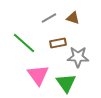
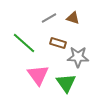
brown rectangle: rotated 28 degrees clockwise
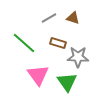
green triangle: moved 1 px right, 1 px up
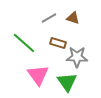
gray star: moved 1 px left
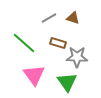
pink triangle: moved 4 px left
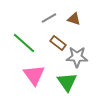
brown triangle: moved 1 px right, 1 px down
brown rectangle: rotated 21 degrees clockwise
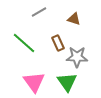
gray line: moved 10 px left, 6 px up
brown rectangle: rotated 28 degrees clockwise
pink triangle: moved 7 px down
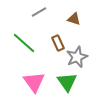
gray star: rotated 25 degrees counterclockwise
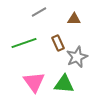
brown triangle: rotated 16 degrees counterclockwise
green line: rotated 60 degrees counterclockwise
green triangle: moved 3 px left, 2 px down; rotated 50 degrees counterclockwise
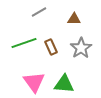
brown rectangle: moved 7 px left, 4 px down
gray star: moved 4 px right, 9 px up; rotated 10 degrees counterclockwise
